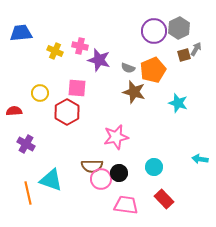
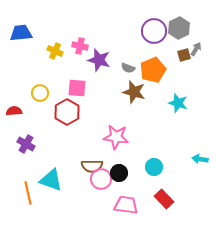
pink star: rotated 20 degrees clockwise
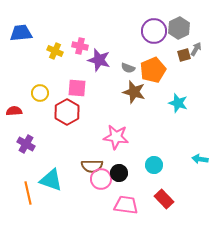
cyan circle: moved 2 px up
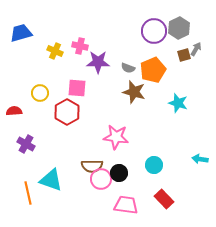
blue trapezoid: rotated 10 degrees counterclockwise
purple star: moved 1 px left, 2 px down; rotated 15 degrees counterclockwise
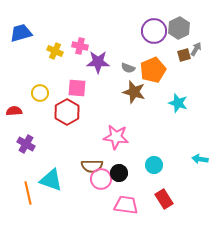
red rectangle: rotated 12 degrees clockwise
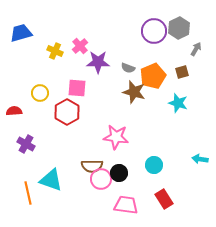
pink cross: rotated 35 degrees clockwise
brown square: moved 2 px left, 17 px down
orange pentagon: moved 6 px down
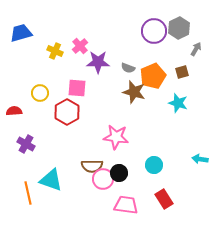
pink circle: moved 2 px right
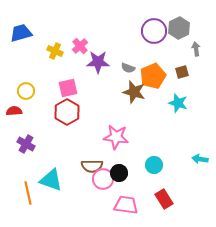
gray arrow: rotated 40 degrees counterclockwise
pink square: moved 9 px left; rotated 18 degrees counterclockwise
yellow circle: moved 14 px left, 2 px up
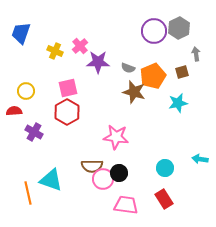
blue trapezoid: rotated 55 degrees counterclockwise
gray arrow: moved 5 px down
cyan star: rotated 30 degrees counterclockwise
purple cross: moved 8 px right, 12 px up
cyan circle: moved 11 px right, 3 px down
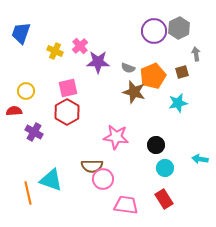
black circle: moved 37 px right, 28 px up
